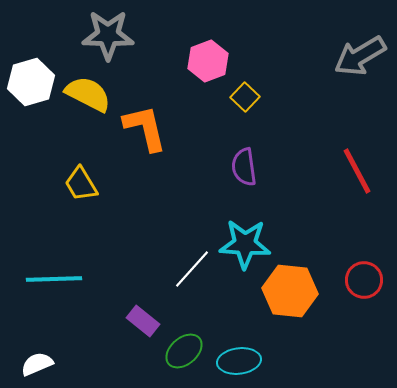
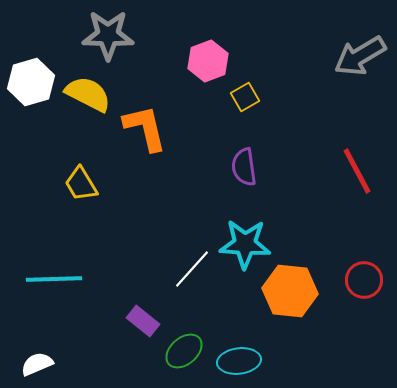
yellow square: rotated 16 degrees clockwise
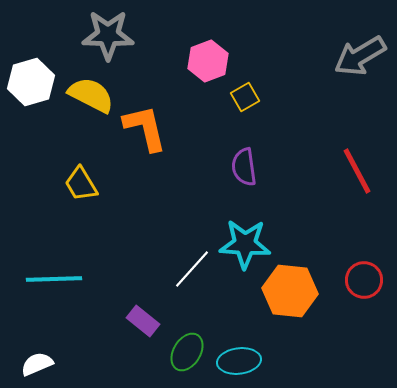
yellow semicircle: moved 3 px right, 1 px down
green ellipse: moved 3 px right, 1 px down; rotated 18 degrees counterclockwise
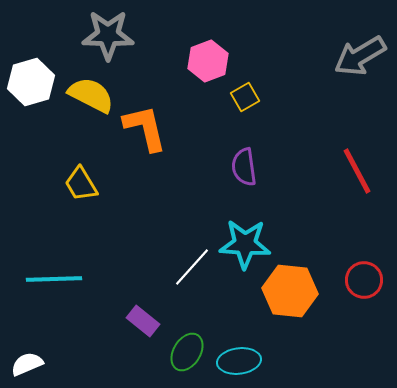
white line: moved 2 px up
white semicircle: moved 10 px left
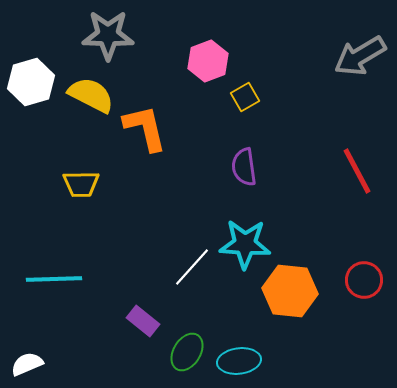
yellow trapezoid: rotated 60 degrees counterclockwise
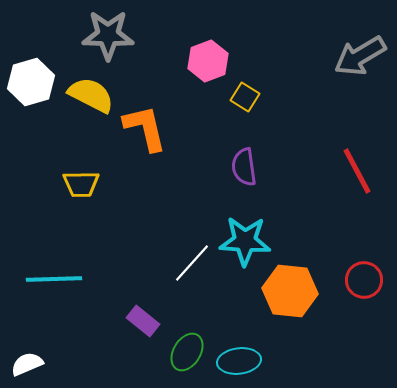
yellow square: rotated 28 degrees counterclockwise
cyan star: moved 3 px up
white line: moved 4 px up
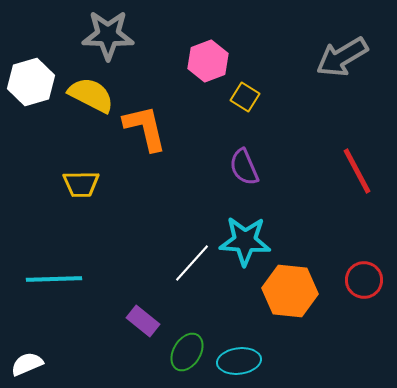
gray arrow: moved 18 px left, 1 px down
purple semicircle: rotated 15 degrees counterclockwise
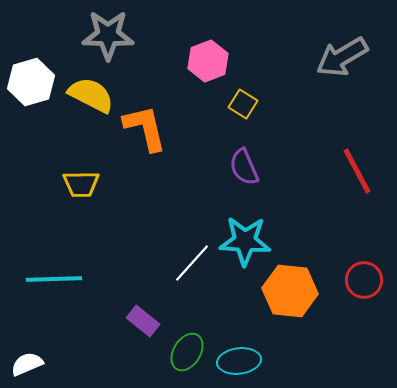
yellow square: moved 2 px left, 7 px down
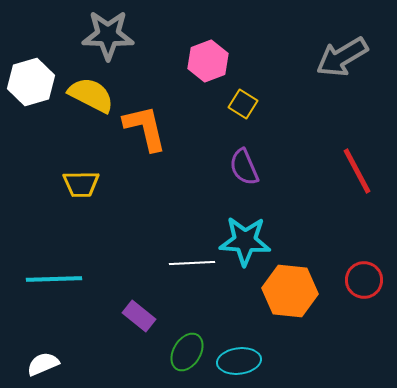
white line: rotated 45 degrees clockwise
purple rectangle: moved 4 px left, 5 px up
white semicircle: moved 16 px right
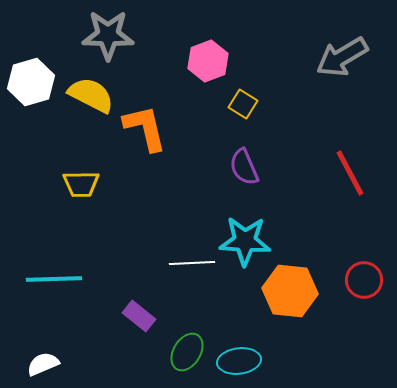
red line: moved 7 px left, 2 px down
